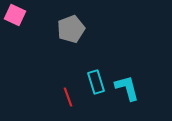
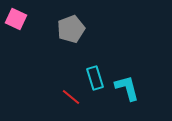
pink square: moved 1 px right, 4 px down
cyan rectangle: moved 1 px left, 4 px up
red line: moved 3 px right; rotated 30 degrees counterclockwise
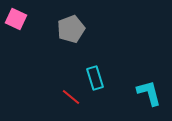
cyan L-shape: moved 22 px right, 5 px down
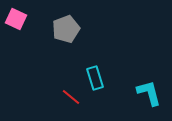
gray pentagon: moved 5 px left
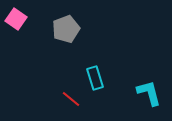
pink square: rotated 10 degrees clockwise
red line: moved 2 px down
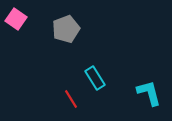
cyan rectangle: rotated 15 degrees counterclockwise
red line: rotated 18 degrees clockwise
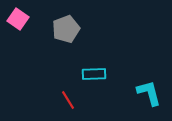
pink square: moved 2 px right
cyan rectangle: moved 1 px left, 4 px up; rotated 60 degrees counterclockwise
red line: moved 3 px left, 1 px down
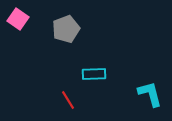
cyan L-shape: moved 1 px right, 1 px down
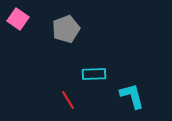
cyan L-shape: moved 18 px left, 2 px down
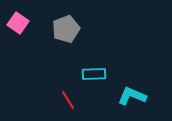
pink square: moved 4 px down
cyan L-shape: rotated 52 degrees counterclockwise
